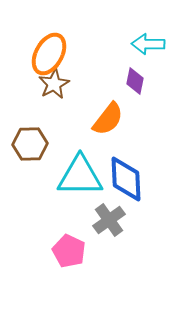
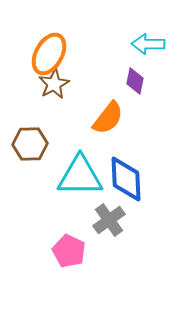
orange semicircle: moved 1 px up
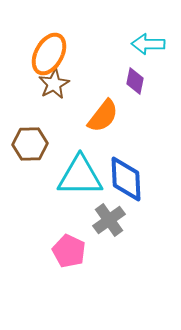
orange semicircle: moved 5 px left, 2 px up
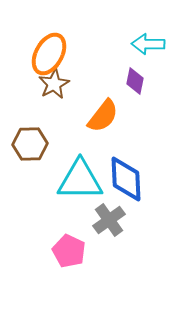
cyan triangle: moved 4 px down
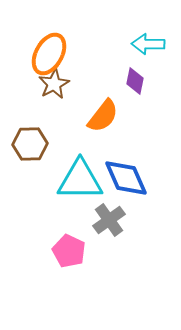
blue diamond: moved 1 px up; rotated 21 degrees counterclockwise
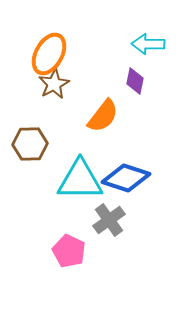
blue diamond: rotated 48 degrees counterclockwise
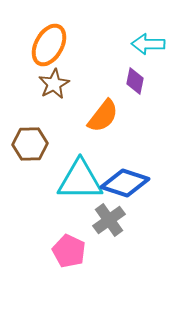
orange ellipse: moved 9 px up
blue diamond: moved 1 px left, 5 px down
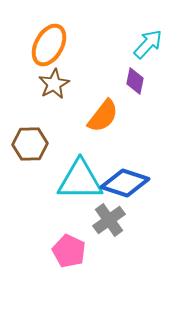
cyan arrow: rotated 132 degrees clockwise
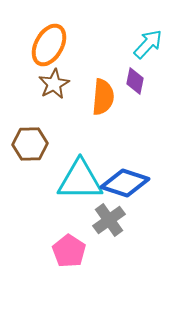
orange semicircle: moved 19 px up; rotated 33 degrees counterclockwise
pink pentagon: rotated 8 degrees clockwise
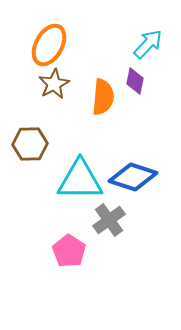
blue diamond: moved 8 px right, 6 px up
